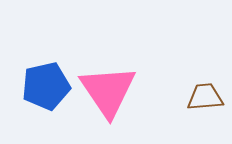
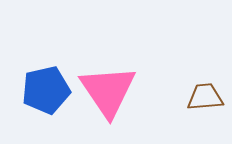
blue pentagon: moved 4 px down
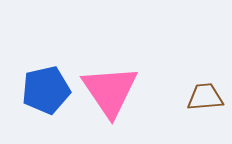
pink triangle: moved 2 px right
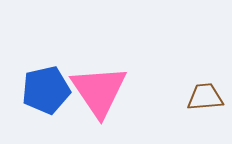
pink triangle: moved 11 px left
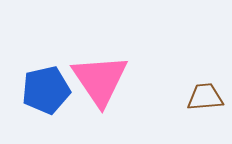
pink triangle: moved 1 px right, 11 px up
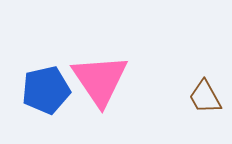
brown trapezoid: rotated 114 degrees counterclockwise
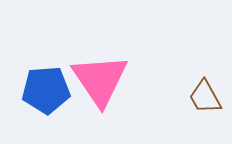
blue pentagon: rotated 9 degrees clockwise
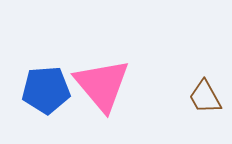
pink triangle: moved 2 px right, 5 px down; rotated 6 degrees counterclockwise
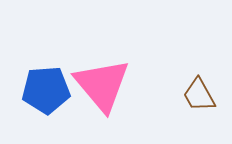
brown trapezoid: moved 6 px left, 2 px up
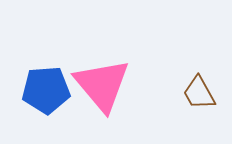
brown trapezoid: moved 2 px up
